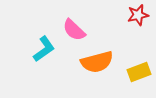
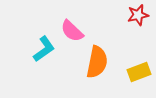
pink semicircle: moved 2 px left, 1 px down
orange semicircle: rotated 64 degrees counterclockwise
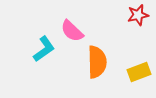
orange semicircle: rotated 12 degrees counterclockwise
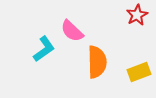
red star: moved 1 px left; rotated 15 degrees counterclockwise
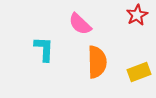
pink semicircle: moved 8 px right, 7 px up
cyan L-shape: rotated 52 degrees counterclockwise
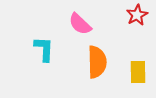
yellow rectangle: moved 1 px left; rotated 70 degrees counterclockwise
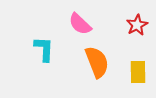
red star: moved 10 px down
orange semicircle: rotated 20 degrees counterclockwise
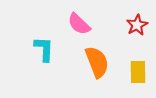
pink semicircle: moved 1 px left
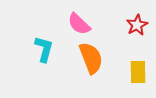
cyan L-shape: rotated 12 degrees clockwise
orange semicircle: moved 6 px left, 4 px up
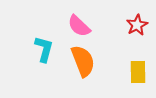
pink semicircle: moved 2 px down
orange semicircle: moved 8 px left, 3 px down
